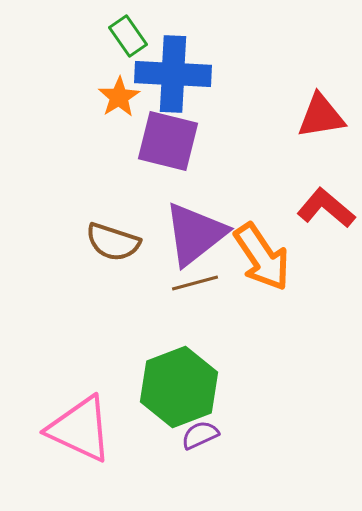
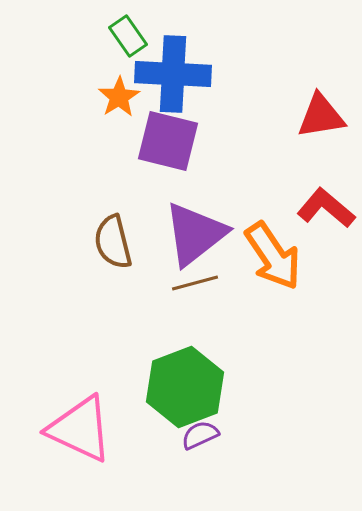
brown semicircle: rotated 58 degrees clockwise
orange arrow: moved 11 px right, 1 px up
green hexagon: moved 6 px right
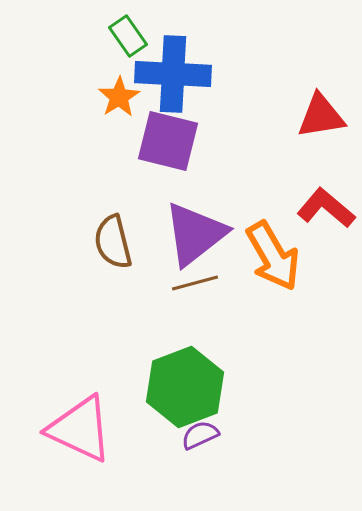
orange arrow: rotated 4 degrees clockwise
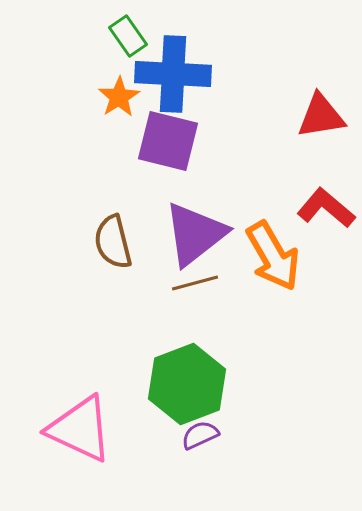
green hexagon: moved 2 px right, 3 px up
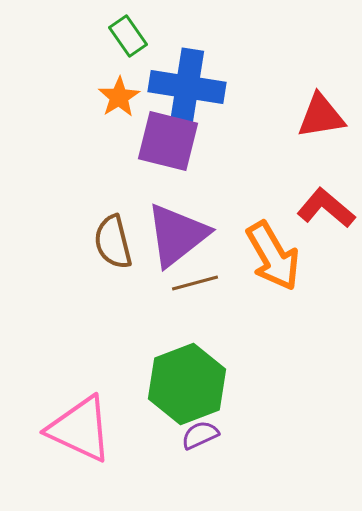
blue cross: moved 14 px right, 13 px down; rotated 6 degrees clockwise
purple triangle: moved 18 px left, 1 px down
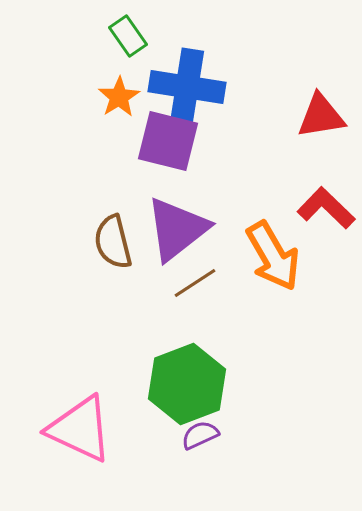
red L-shape: rotated 4 degrees clockwise
purple triangle: moved 6 px up
brown line: rotated 18 degrees counterclockwise
